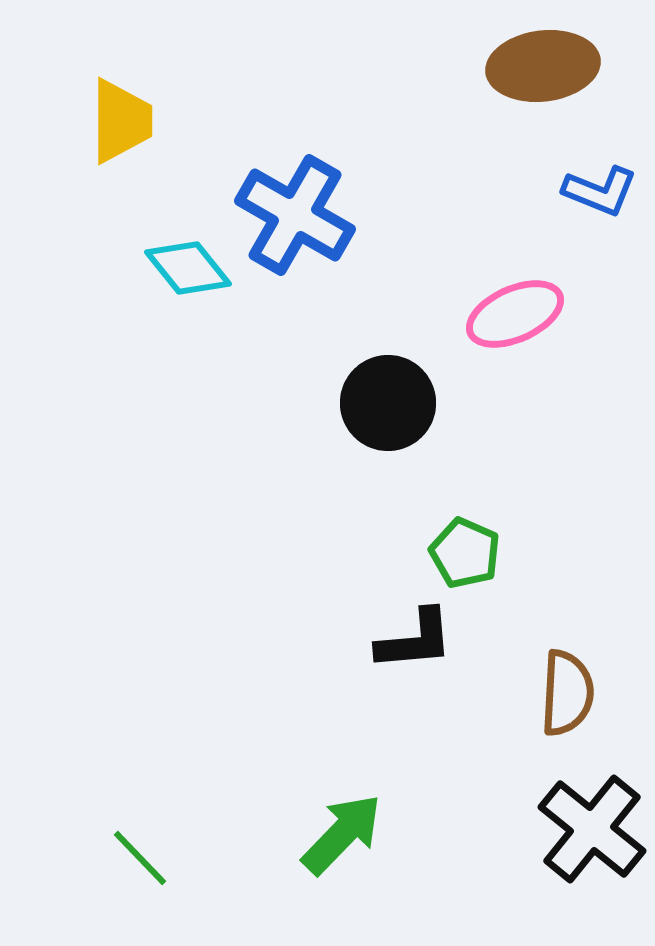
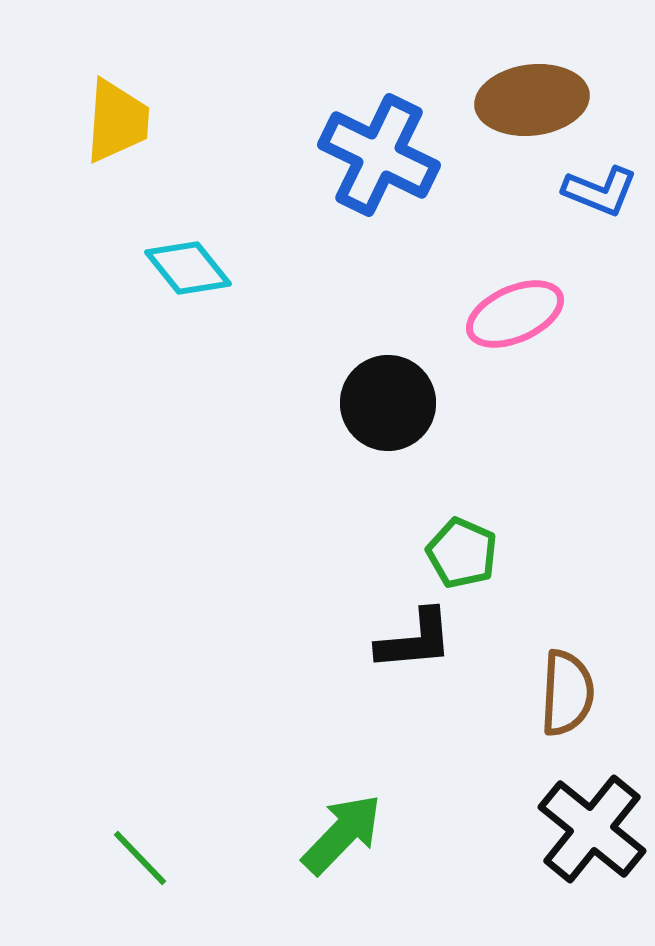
brown ellipse: moved 11 px left, 34 px down
yellow trapezoid: moved 4 px left; rotated 4 degrees clockwise
blue cross: moved 84 px right, 60 px up; rotated 4 degrees counterclockwise
green pentagon: moved 3 px left
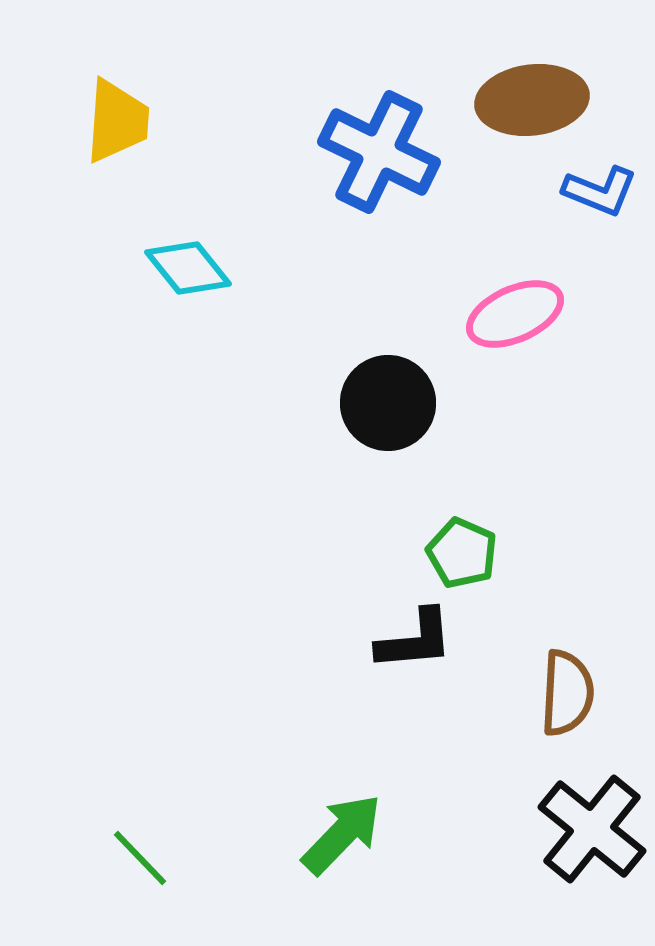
blue cross: moved 3 px up
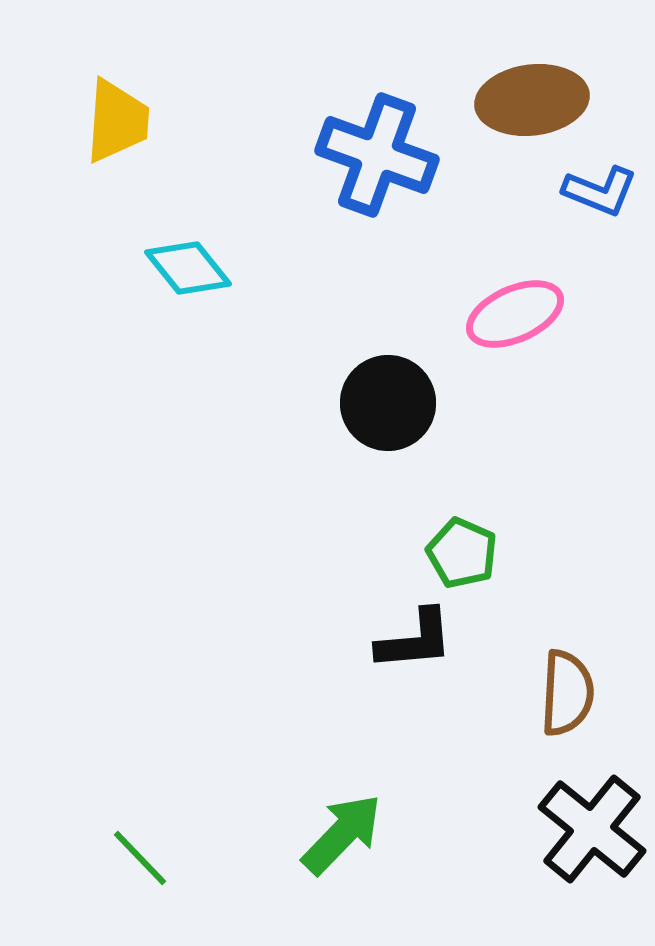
blue cross: moved 2 px left, 3 px down; rotated 6 degrees counterclockwise
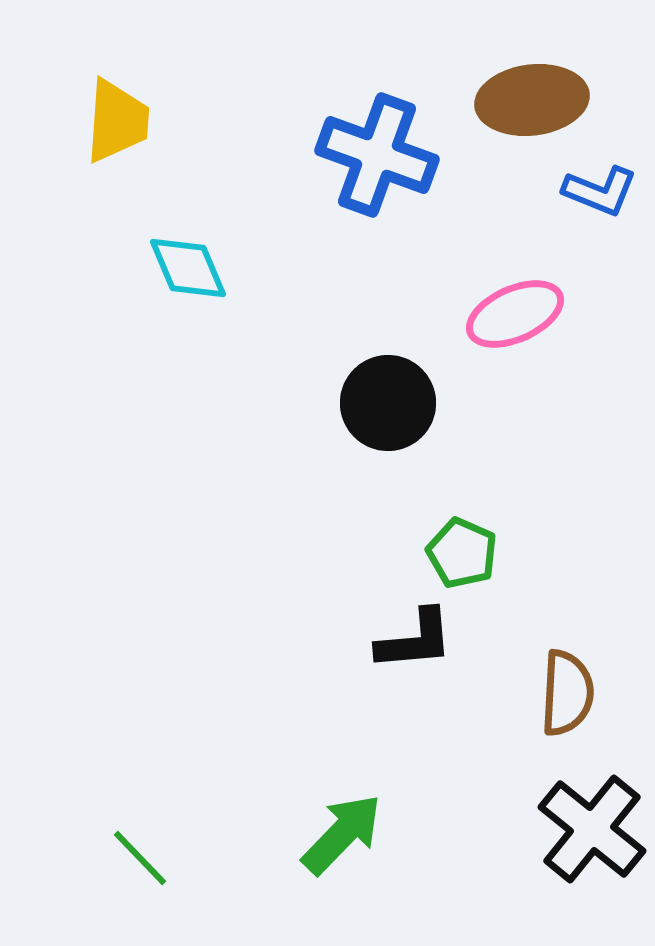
cyan diamond: rotated 16 degrees clockwise
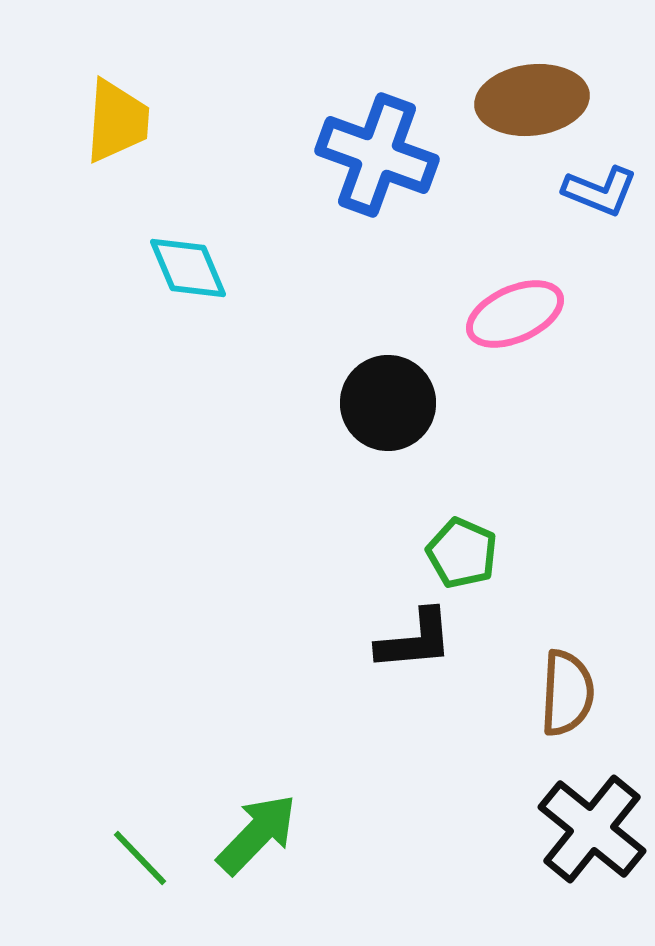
green arrow: moved 85 px left
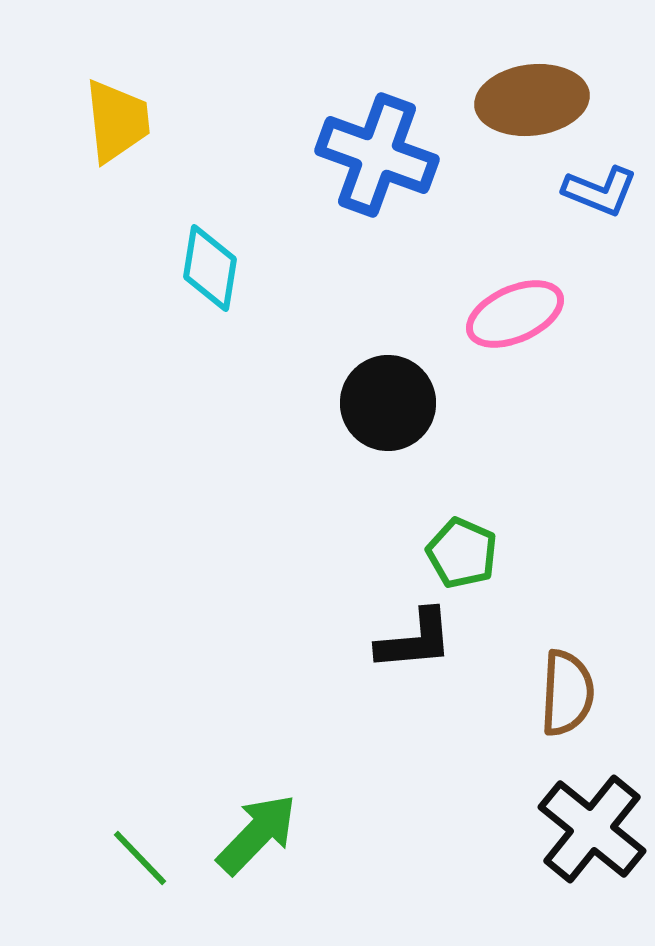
yellow trapezoid: rotated 10 degrees counterclockwise
cyan diamond: moved 22 px right; rotated 32 degrees clockwise
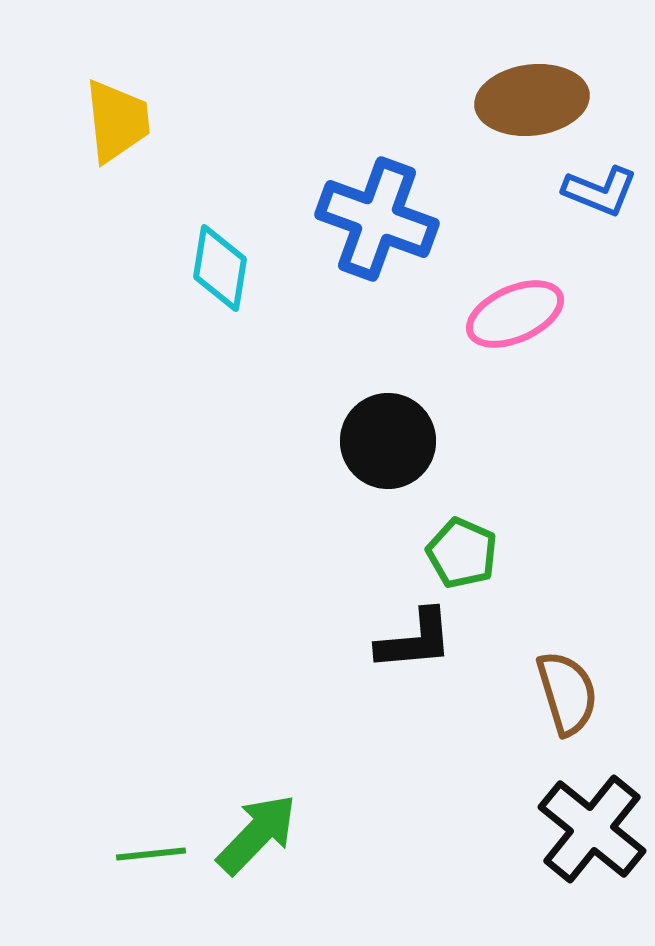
blue cross: moved 64 px down
cyan diamond: moved 10 px right
black circle: moved 38 px down
brown semicircle: rotated 20 degrees counterclockwise
green line: moved 11 px right, 4 px up; rotated 52 degrees counterclockwise
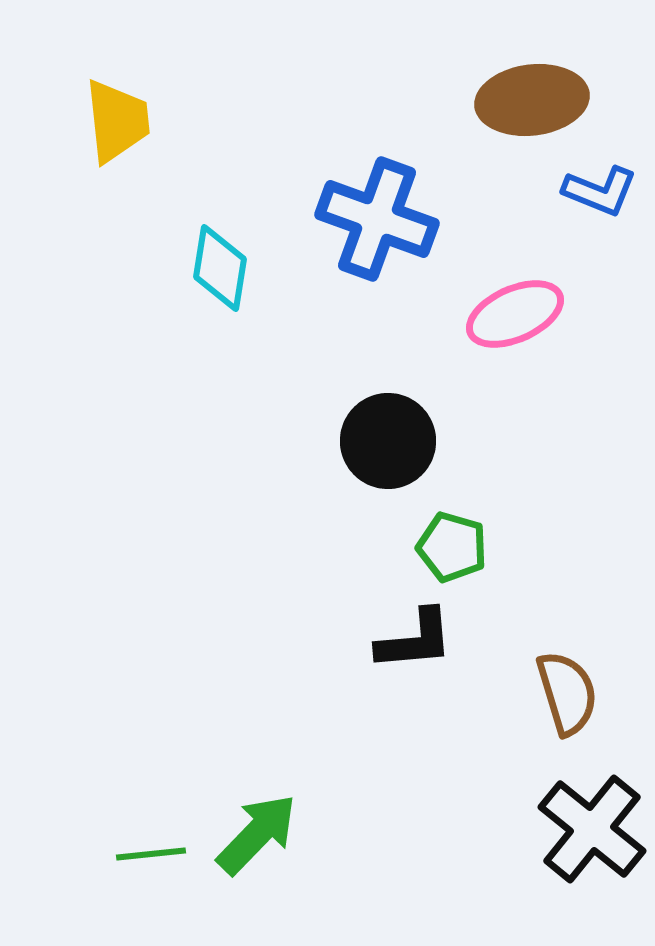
green pentagon: moved 10 px left, 6 px up; rotated 8 degrees counterclockwise
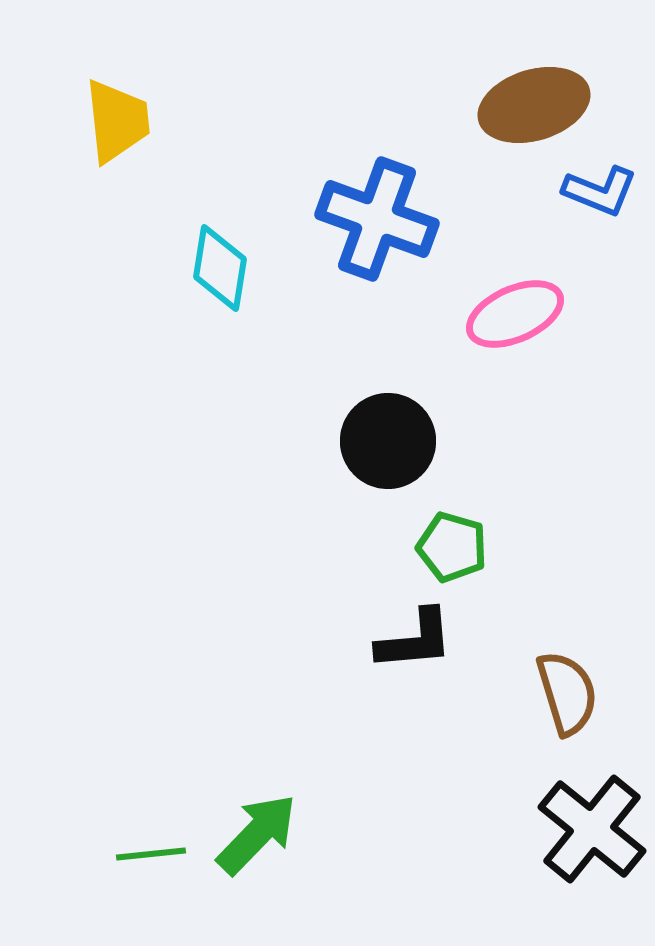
brown ellipse: moved 2 px right, 5 px down; rotated 10 degrees counterclockwise
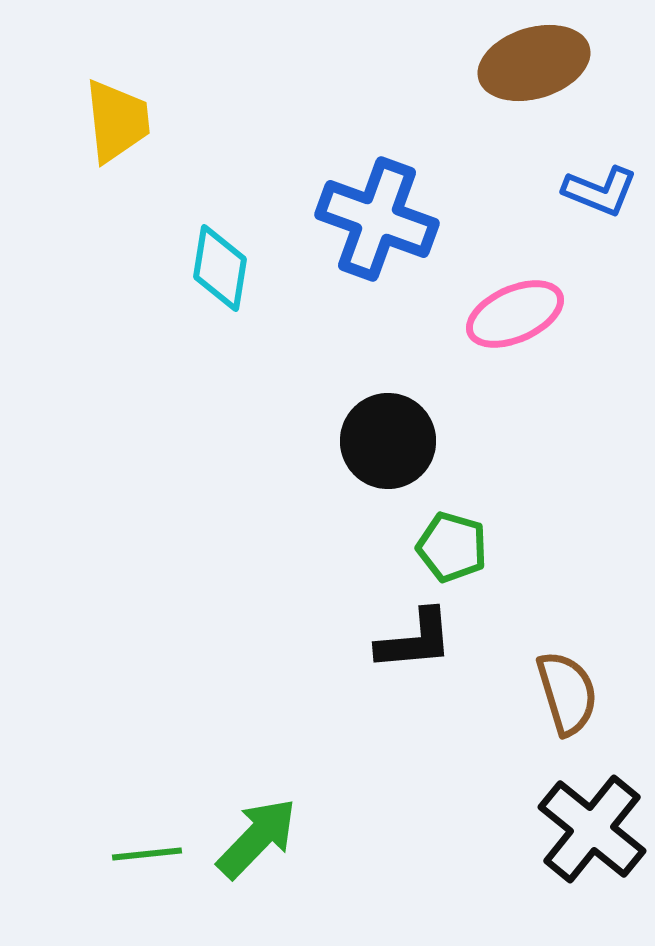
brown ellipse: moved 42 px up
green arrow: moved 4 px down
green line: moved 4 px left
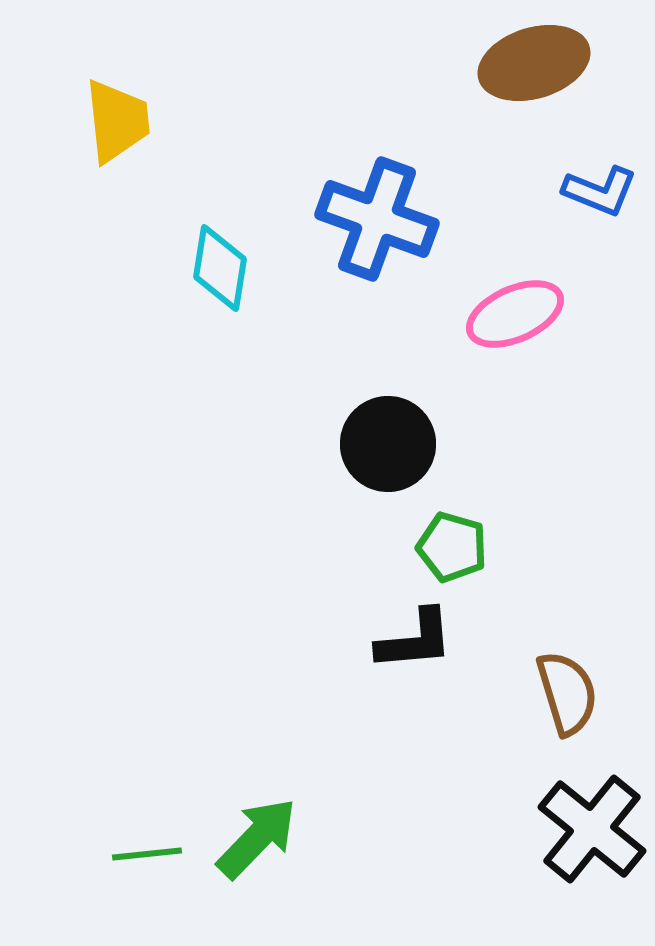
black circle: moved 3 px down
